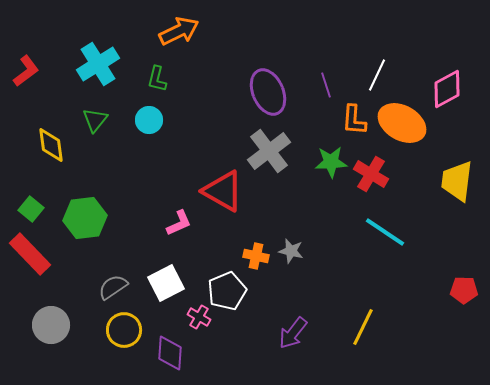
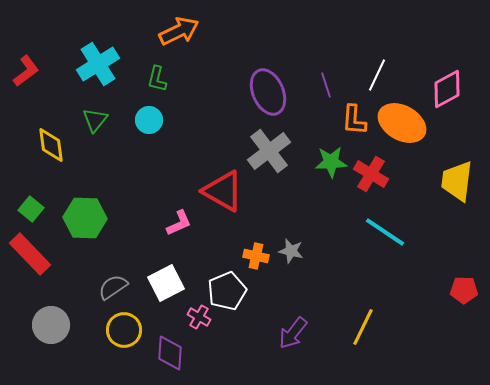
green hexagon: rotated 9 degrees clockwise
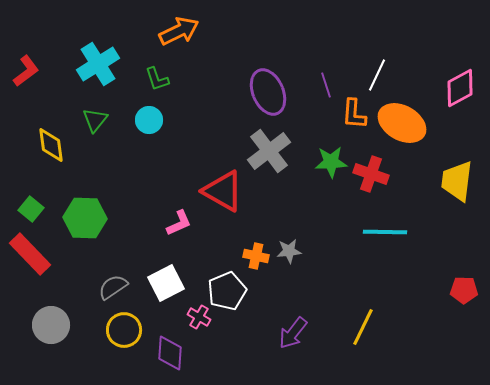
green L-shape: rotated 32 degrees counterclockwise
pink diamond: moved 13 px right, 1 px up
orange L-shape: moved 6 px up
red cross: rotated 12 degrees counterclockwise
cyan line: rotated 33 degrees counterclockwise
gray star: moved 2 px left; rotated 20 degrees counterclockwise
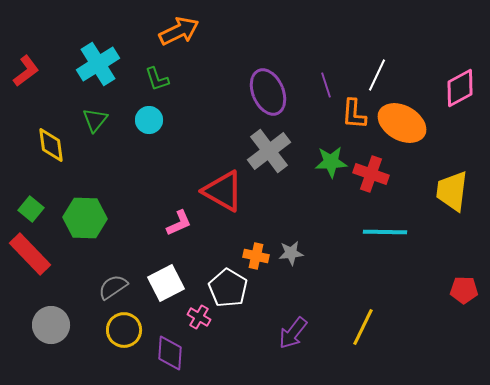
yellow trapezoid: moved 5 px left, 10 px down
gray star: moved 2 px right, 2 px down
white pentagon: moved 1 px right, 3 px up; rotated 18 degrees counterclockwise
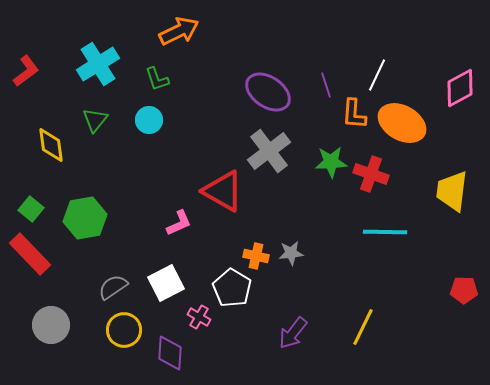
purple ellipse: rotated 33 degrees counterclockwise
green hexagon: rotated 12 degrees counterclockwise
white pentagon: moved 4 px right
